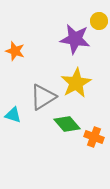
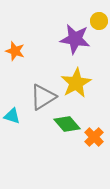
cyan triangle: moved 1 px left, 1 px down
orange cross: rotated 24 degrees clockwise
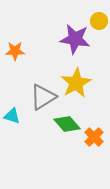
orange star: rotated 18 degrees counterclockwise
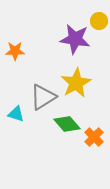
cyan triangle: moved 4 px right, 2 px up
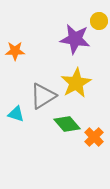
gray triangle: moved 1 px up
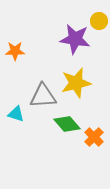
yellow star: rotated 16 degrees clockwise
gray triangle: rotated 28 degrees clockwise
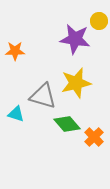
gray triangle: rotated 20 degrees clockwise
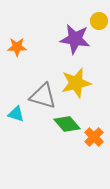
orange star: moved 2 px right, 4 px up
